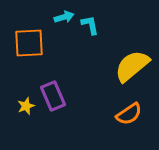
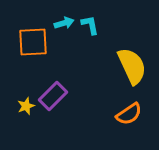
cyan arrow: moved 6 px down
orange square: moved 4 px right, 1 px up
yellow semicircle: rotated 105 degrees clockwise
purple rectangle: rotated 68 degrees clockwise
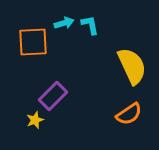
yellow star: moved 9 px right, 14 px down
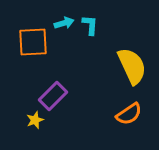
cyan L-shape: rotated 15 degrees clockwise
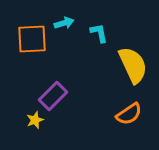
cyan L-shape: moved 9 px right, 8 px down; rotated 15 degrees counterclockwise
orange square: moved 1 px left, 3 px up
yellow semicircle: moved 1 px right, 1 px up
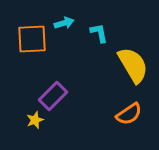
yellow semicircle: rotated 6 degrees counterclockwise
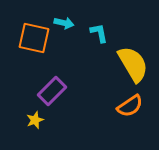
cyan arrow: rotated 30 degrees clockwise
orange square: moved 2 px right, 1 px up; rotated 16 degrees clockwise
yellow semicircle: moved 1 px up
purple rectangle: moved 1 px left, 5 px up
orange semicircle: moved 1 px right, 8 px up
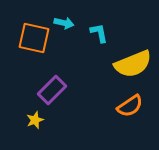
yellow semicircle: rotated 99 degrees clockwise
purple rectangle: moved 1 px up
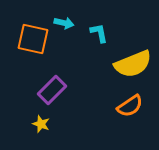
orange square: moved 1 px left, 1 px down
yellow star: moved 6 px right, 4 px down; rotated 30 degrees counterclockwise
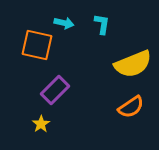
cyan L-shape: moved 3 px right, 9 px up; rotated 20 degrees clockwise
orange square: moved 4 px right, 6 px down
purple rectangle: moved 3 px right
orange semicircle: moved 1 px right, 1 px down
yellow star: rotated 18 degrees clockwise
